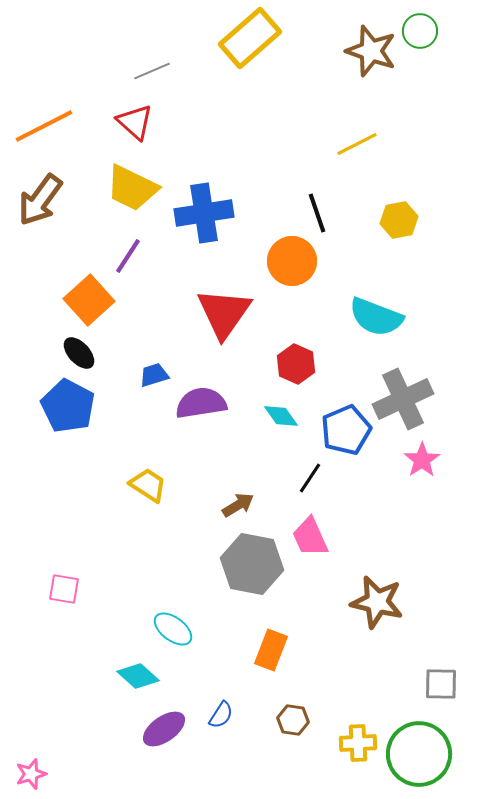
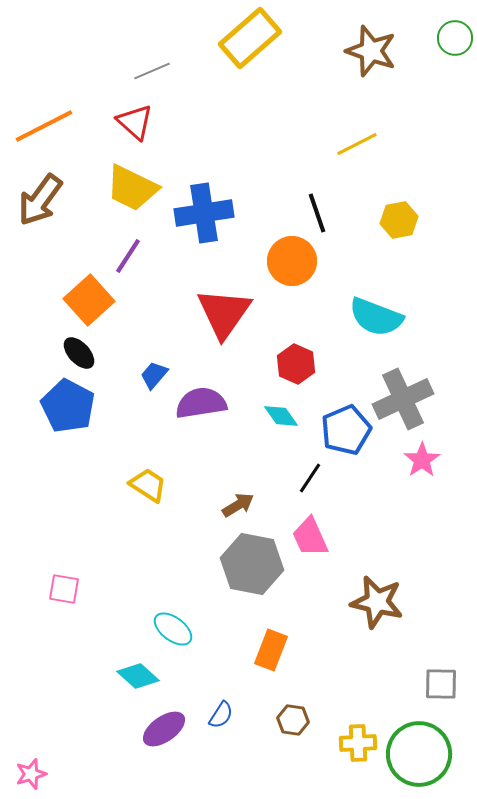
green circle at (420, 31): moved 35 px right, 7 px down
blue trapezoid at (154, 375): rotated 32 degrees counterclockwise
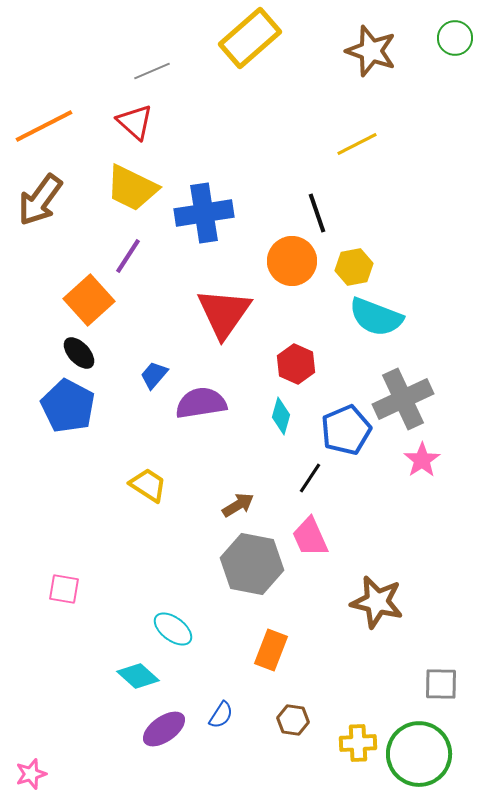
yellow hexagon at (399, 220): moved 45 px left, 47 px down
cyan diamond at (281, 416): rotated 51 degrees clockwise
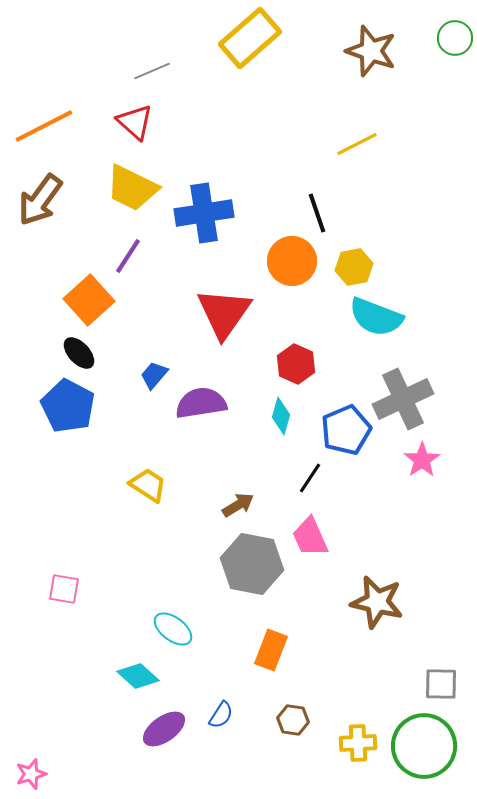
green circle at (419, 754): moved 5 px right, 8 px up
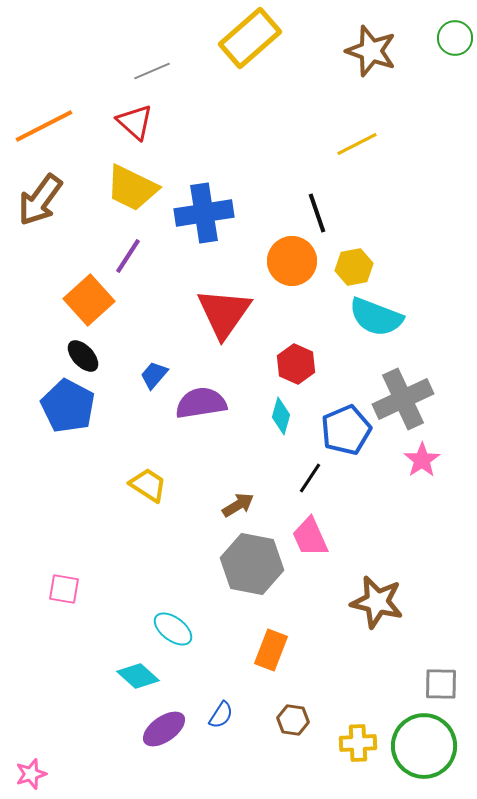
black ellipse at (79, 353): moved 4 px right, 3 px down
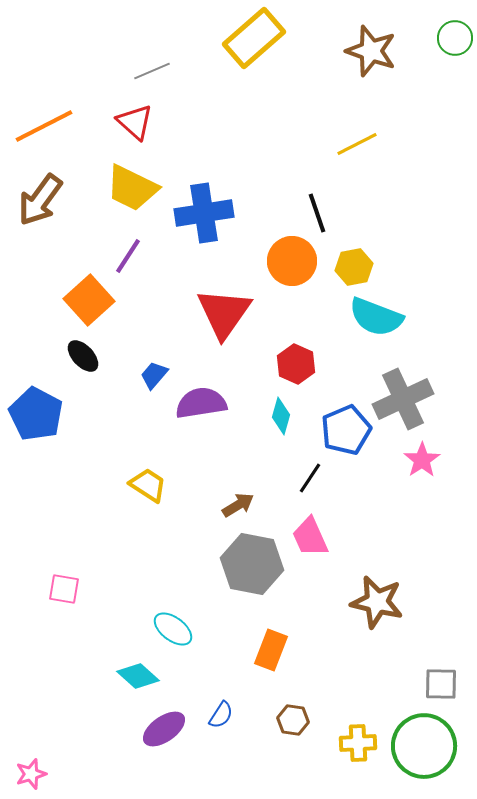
yellow rectangle at (250, 38): moved 4 px right
blue pentagon at (68, 406): moved 32 px left, 8 px down
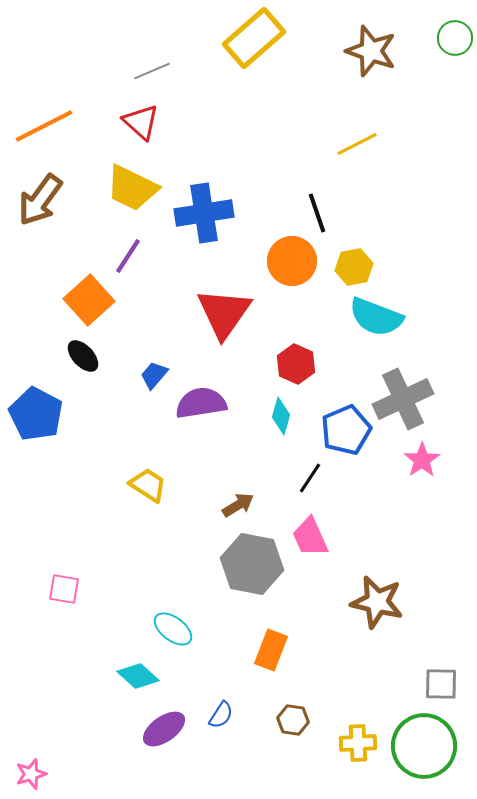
red triangle at (135, 122): moved 6 px right
